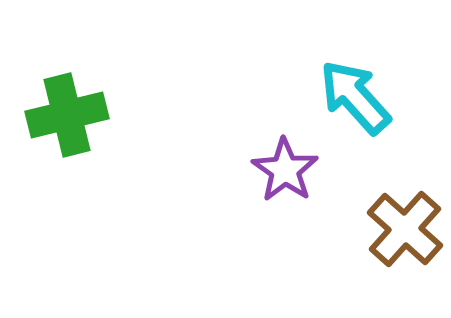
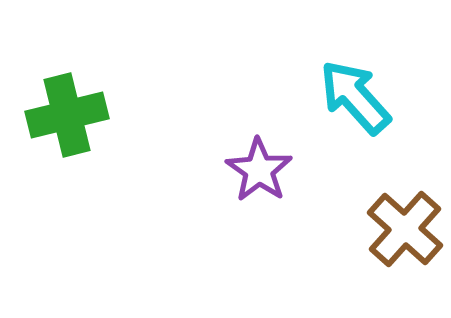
purple star: moved 26 px left
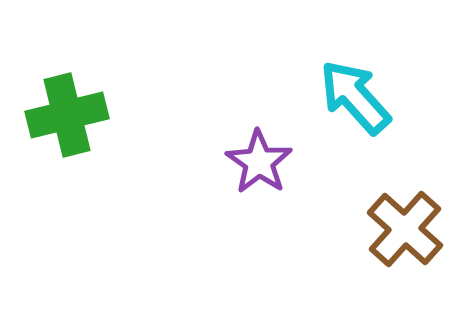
purple star: moved 8 px up
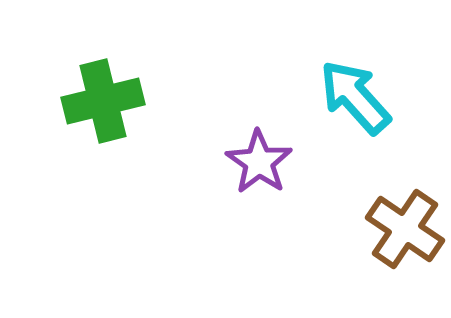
green cross: moved 36 px right, 14 px up
brown cross: rotated 8 degrees counterclockwise
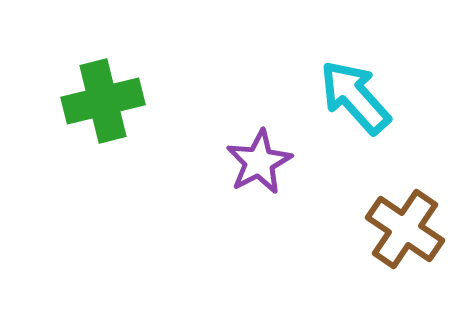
purple star: rotated 10 degrees clockwise
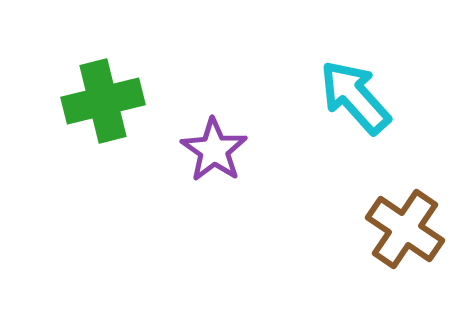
purple star: moved 45 px left, 12 px up; rotated 10 degrees counterclockwise
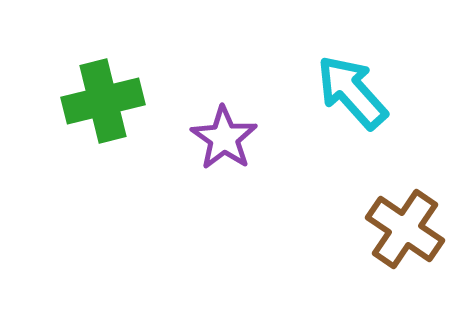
cyan arrow: moved 3 px left, 5 px up
purple star: moved 10 px right, 12 px up
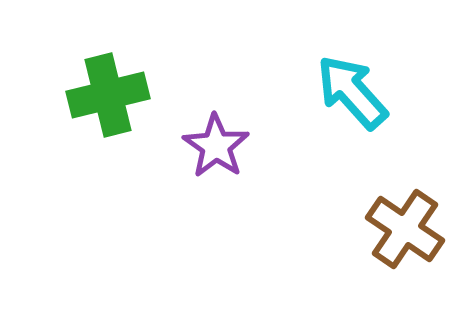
green cross: moved 5 px right, 6 px up
purple star: moved 8 px left, 8 px down
